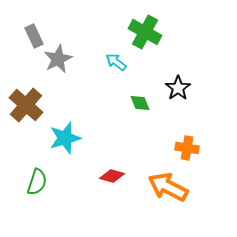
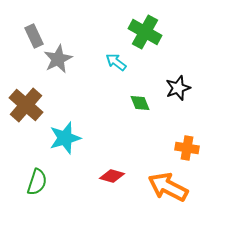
black star: rotated 15 degrees clockwise
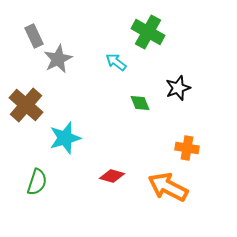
green cross: moved 3 px right
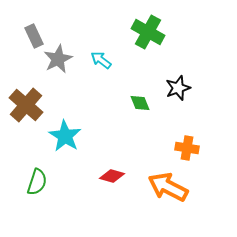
cyan arrow: moved 15 px left, 2 px up
cyan star: moved 2 px up; rotated 24 degrees counterclockwise
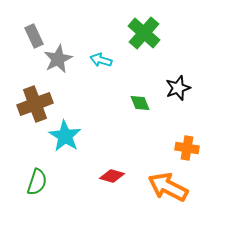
green cross: moved 4 px left, 1 px down; rotated 12 degrees clockwise
cyan arrow: rotated 20 degrees counterclockwise
brown cross: moved 9 px right, 1 px up; rotated 28 degrees clockwise
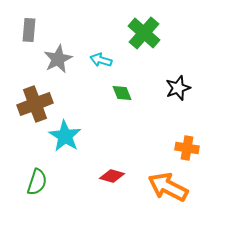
gray rectangle: moved 5 px left, 6 px up; rotated 30 degrees clockwise
green diamond: moved 18 px left, 10 px up
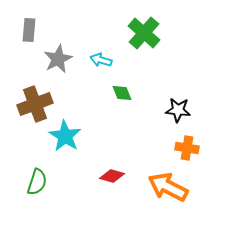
black star: moved 22 px down; rotated 25 degrees clockwise
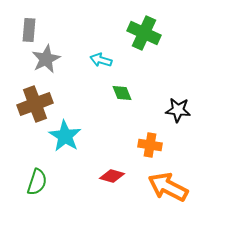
green cross: rotated 16 degrees counterclockwise
gray star: moved 12 px left
orange cross: moved 37 px left, 3 px up
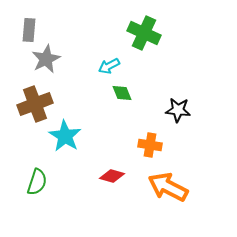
cyan arrow: moved 8 px right, 6 px down; rotated 45 degrees counterclockwise
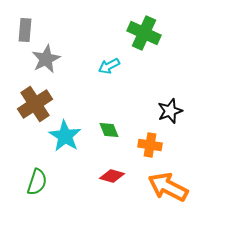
gray rectangle: moved 4 px left
green diamond: moved 13 px left, 37 px down
brown cross: rotated 12 degrees counterclockwise
black star: moved 8 px left, 1 px down; rotated 25 degrees counterclockwise
